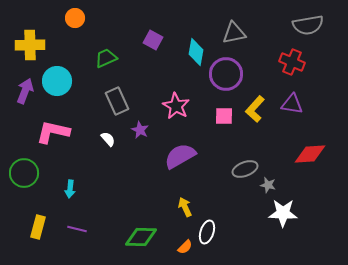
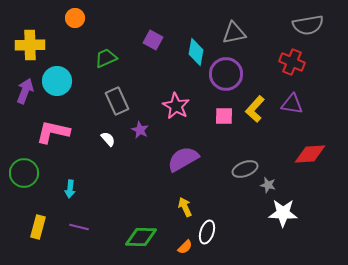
purple semicircle: moved 3 px right, 3 px down
purple line: moved 2 px right, 2 px up
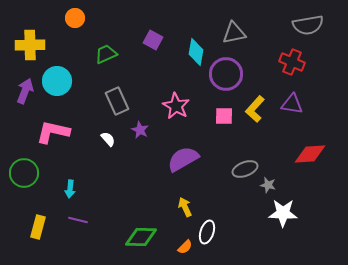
green trapezoid: moved 4 px up
purple line: moved 1 px left, 7 px up
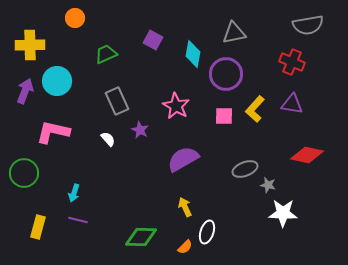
cyan diamond: moved 3 px left, 2 px down
red diamond: moved 3 px left, 1 px down; rotated 16 degrees clockwise
cyan arrow: moved 4 px right, 4 px down; rotated 12 degrees clockwise
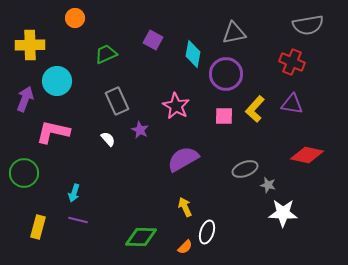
purple arrow: moved 8 px down
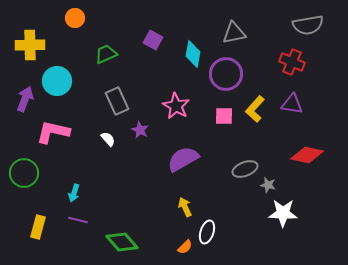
green diamond: moved 19 px left, 5 px down; rotated 48 degrees clockwise
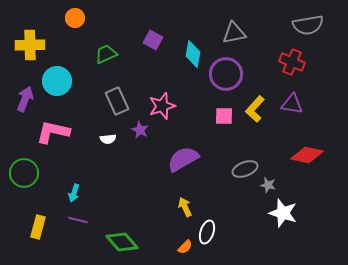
pink star: moved 14 px left; rotated 24 degrees clockwise
white semicircle: rotated 126 degrees clockwise
white star: rotated 16 degrees clockwise
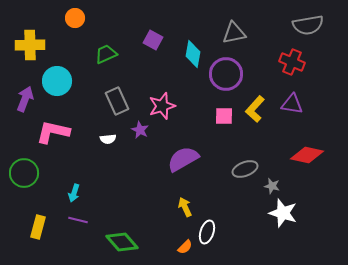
gray star: moved 4 px right, 1 px down
